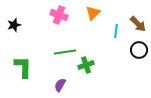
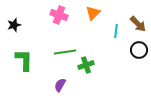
green L-shape: moved 1 px right, 7 px up
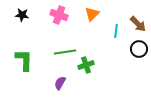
orange triangle: moved 1 px left, 1 px down
black star: moved 8 px right, 10 px up; rotated 24 degrees clockwise
black circle: moved 1 px up
purple semicircle: moved 2 px up
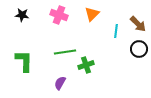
green L-shape: moved 1 px down
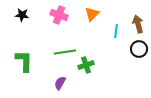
brown arrow: rotated 150 degrees counterclockwise
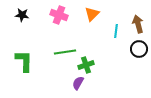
purple semicircle: moved 18 px right
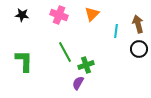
green line: rotated 70 degrees clockwise
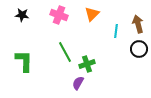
green cross: moved 1 px right, 1 px up
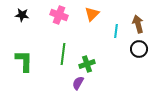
green line: moved 2 px left, 2 px down; rotated 35 degrees clockwise
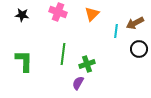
pink cross: moved 1 px left, 3 px up
brown arrow: moved 3 px left, 1 px up; rotated 102 degrees counterclockwise
